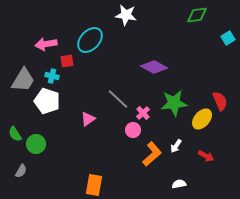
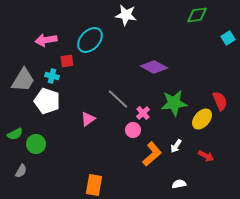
pink arrow: moved 4 px up
green semicircle: rotated 84 degrees counterclockwise
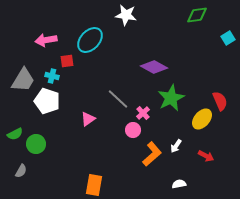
green star: moved 3 px left, 5 px up; rotated 20 degrees counterclockwise
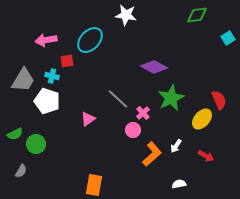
red semicircle: moved 1 px left, 1 px up
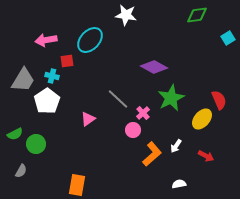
white pentagon: rotated 20 degrees clockwise
orange rectangle: moved 17 px left
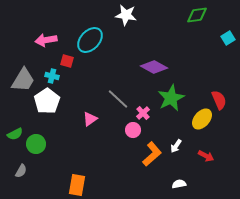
red square: rotated 24 degrees clockwise
pink triangle: moved 2 px right
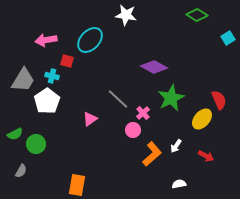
green diamond: rotated 40 degrees clockwise
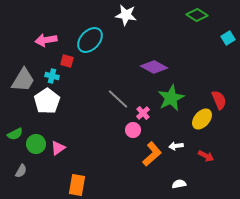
pink triangle: moved 32 px left, 29 px down
white arrow: rotated 48 degrees clockwise
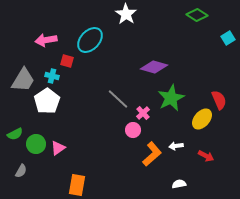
white star: moved 1 px up; rotated 25 degrees clockwise
purple diamond: rotated 12 degrees counterclockwise
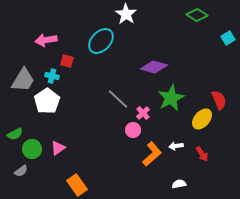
cyan ellipse: moved 11 px right, 1 px down
green circle: moved 4 px left, 5 px down
red arrow: moved 4 px left, 2 px up; rotated 28 degrees clockwise
gray semicircle: rotated 24 degrees clockwise
orange rectangle: rotated 45 degrees counterclockwise
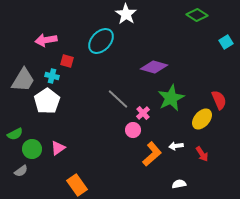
cyan square: moved 2 px left, 4 px down
